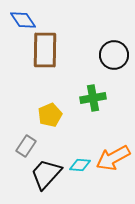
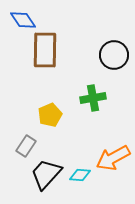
cyan diamond: moved 10 px down
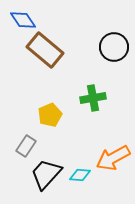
brown rectangle: rotated 51 degrees counterclockwise
black circle: moved 8 px up
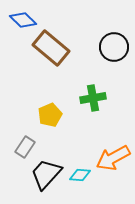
blue diamond: rotated 12 degrees counterclockwise
brown rectangle: moved 6 px right, 2 px up
gray rectangle: moved 1 px left, 1 px down
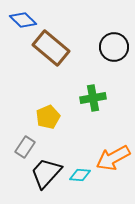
yellow pentagon: moved 2 px left, 2 px down
black trapezoid: moved 1 px up
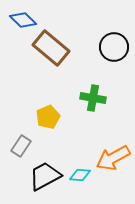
green cross: rotated 20 degrees clockwise
gray rectangle: moved 4 px left, 1 px up
black trapezoid: moved 1 px left, 3 px down; rotated 20 degrees clockwise
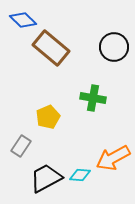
black trapezoid: moved 1 px right, 2 px down
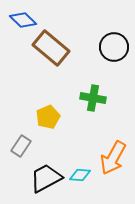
orange arrow: rotated 32 degrees counterclockwise
